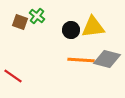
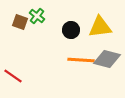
yellow triangle: moved 7 px right
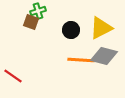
green cross: moved 1 px right, 5 px up; rotated 35 degrees clockwise
brown square: moved 11 px right
yellow triangle: moved 1 px right, 1 px down; rotated 20 degrees counterclockwise
gray diamond: moved 3 px left, 3 px up
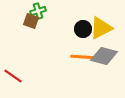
brown square: moved 1 px up
black circle: moved 12 px right, 1 px up
orange line: moved 3 px right, 3 px up
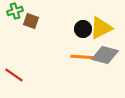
green cross: moved 23 px left
gray diamond: moved 1 px right, 1 px up
red line: moved 1 px right, 1 px up
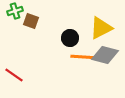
black circle: moved 13 px left, 9 px down
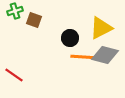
brown square: moved 3 px right, 1 px up
